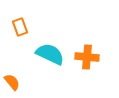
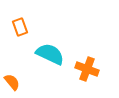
orange cross: moved 12 px down; rotated 15 degrees clockwise
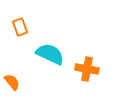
orange cross: rotated 10 degrees counterclockwise
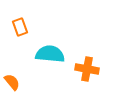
cyan semicircle: rotated 20 degrees counterclockwise
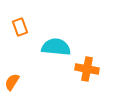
cyan semicircle: moved 6 px right, 7 px up
orange semicircle: rotated 108 degrees counterclockwise
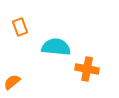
orange semicircle: rotated 18 degrees clockwise
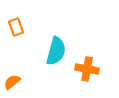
orange rectangle: moved 4 px left
cyan semicircle: moved 4 px down; rotated 100 degrees clockwise
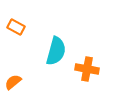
orange rectangle: rotated 42 degrees counterclockwise
orange semicircle: moved 1 px right
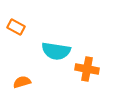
cyan semicircle: rotated 84 degrees clockwise
orange semicircle: moved 9 px right; rotated 24 degrees clockwise
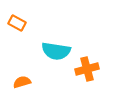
orange rectangle: moved 1 px right, 4 px up
orange cross: rotated 25 degrees counterclockwise
